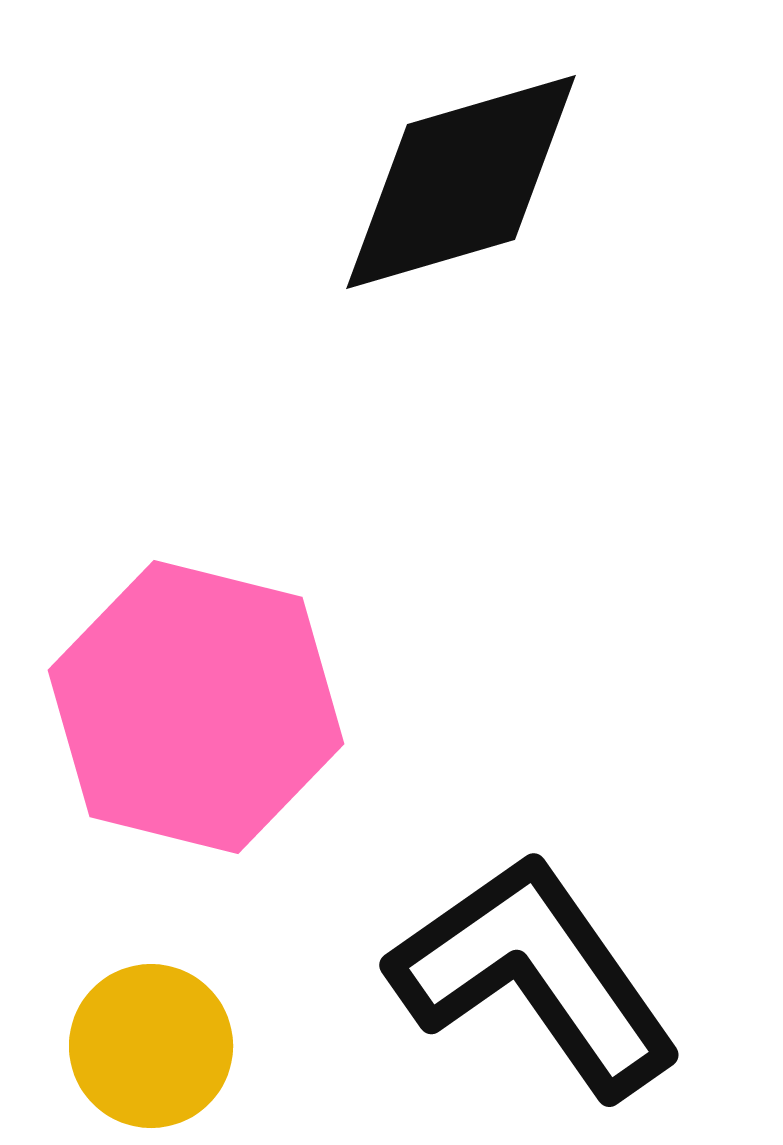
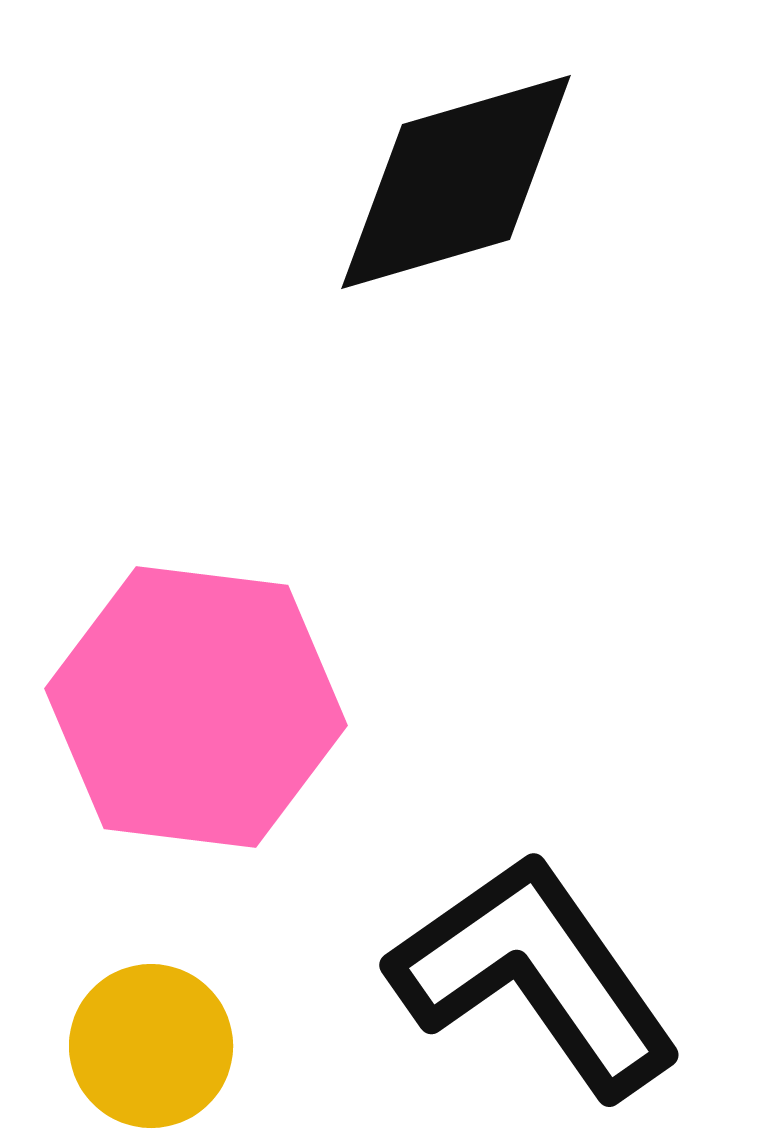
black diamond: moved 5 px left
pink hexagon: rotated 7 degrees counterclockwise
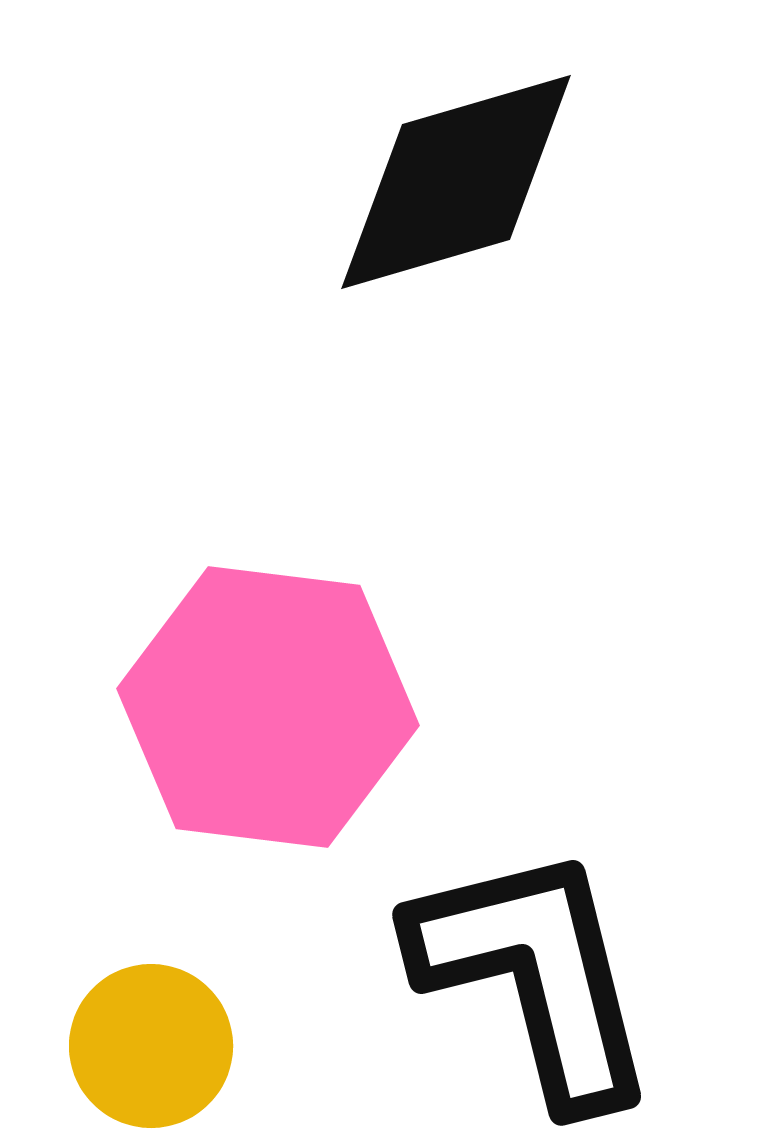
pink hexagon: moved 72 px right
black L-shape: rotated 21 degrees clockwise
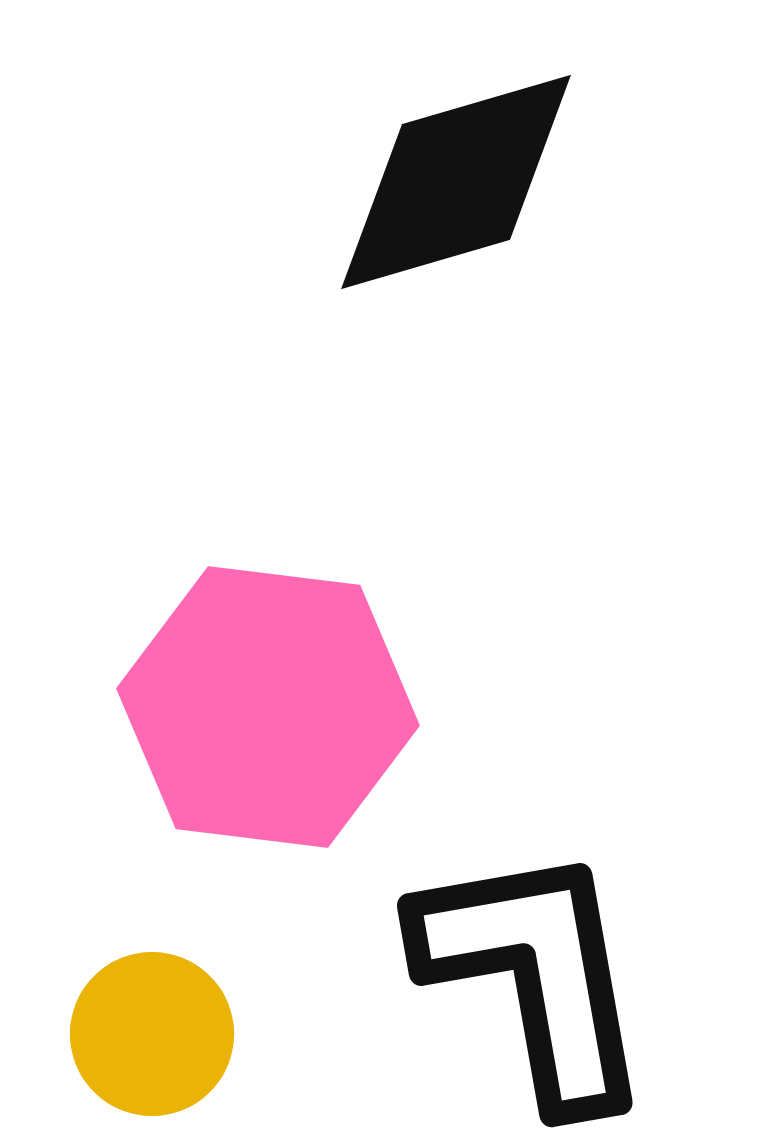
black L-shape: rotated 4 degrees clockwise
yellow circle: moved 1 px right, 12 px up
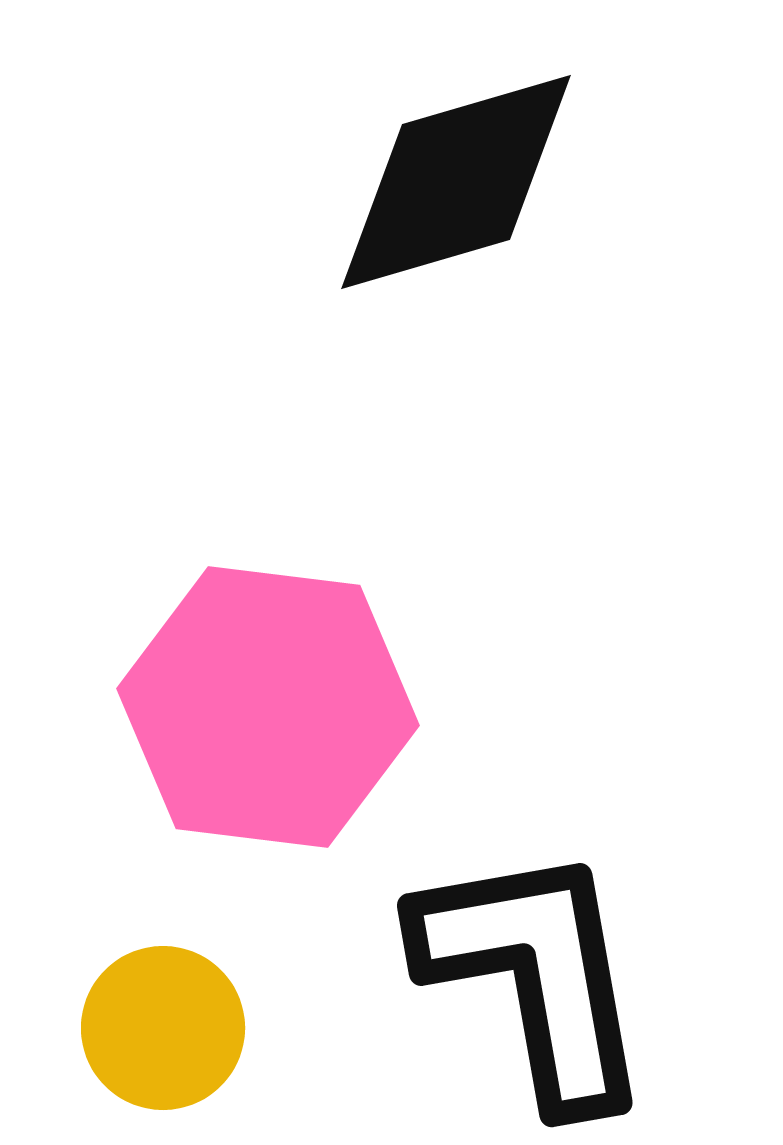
yellow circle: moved 11 px right, 6 px up
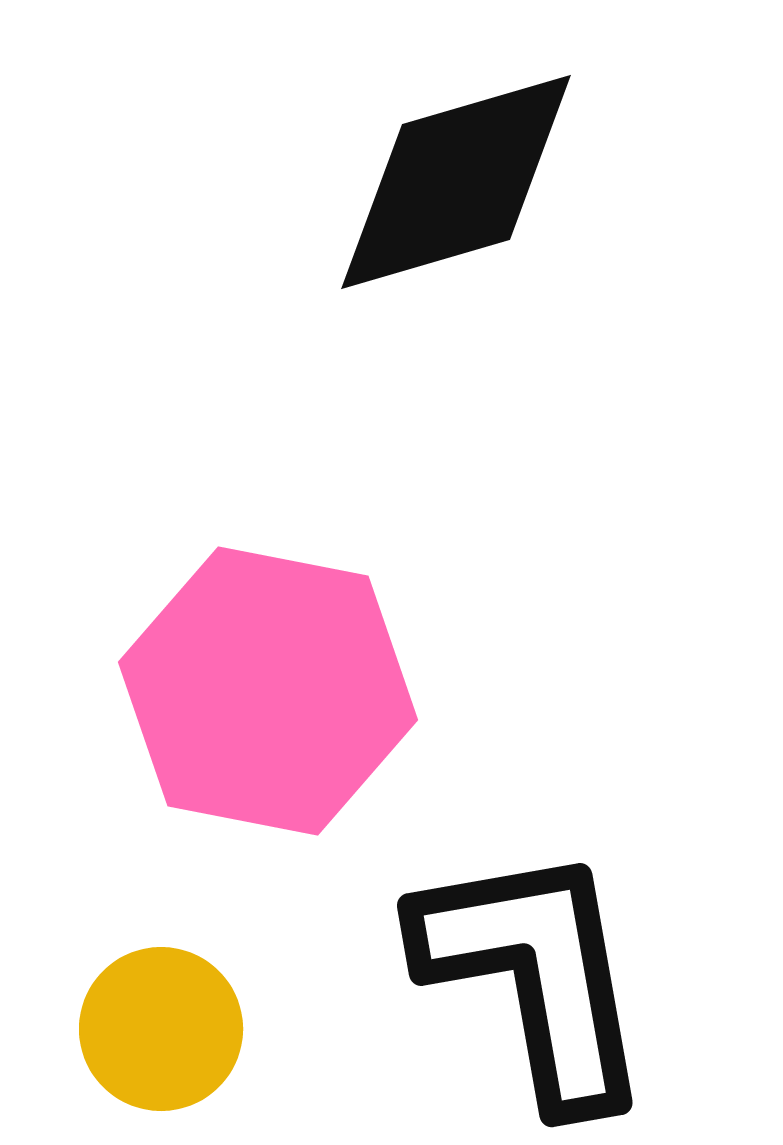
pink hexagon: moved 16 px up; rotated 4 degrees clockwise
yellow circle: moved 2 px left, 1 px down
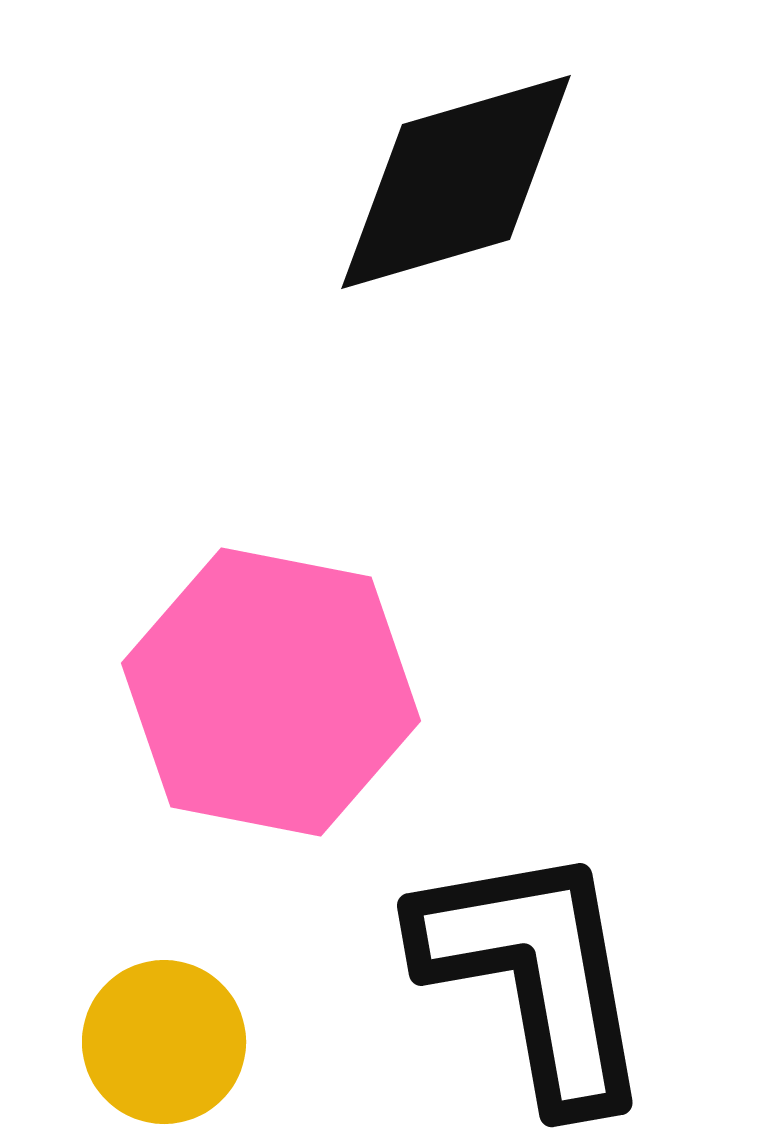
pink hexagon: moved 3 px right, 1 px down
yellow circle: moved 3 px right, 13 px down
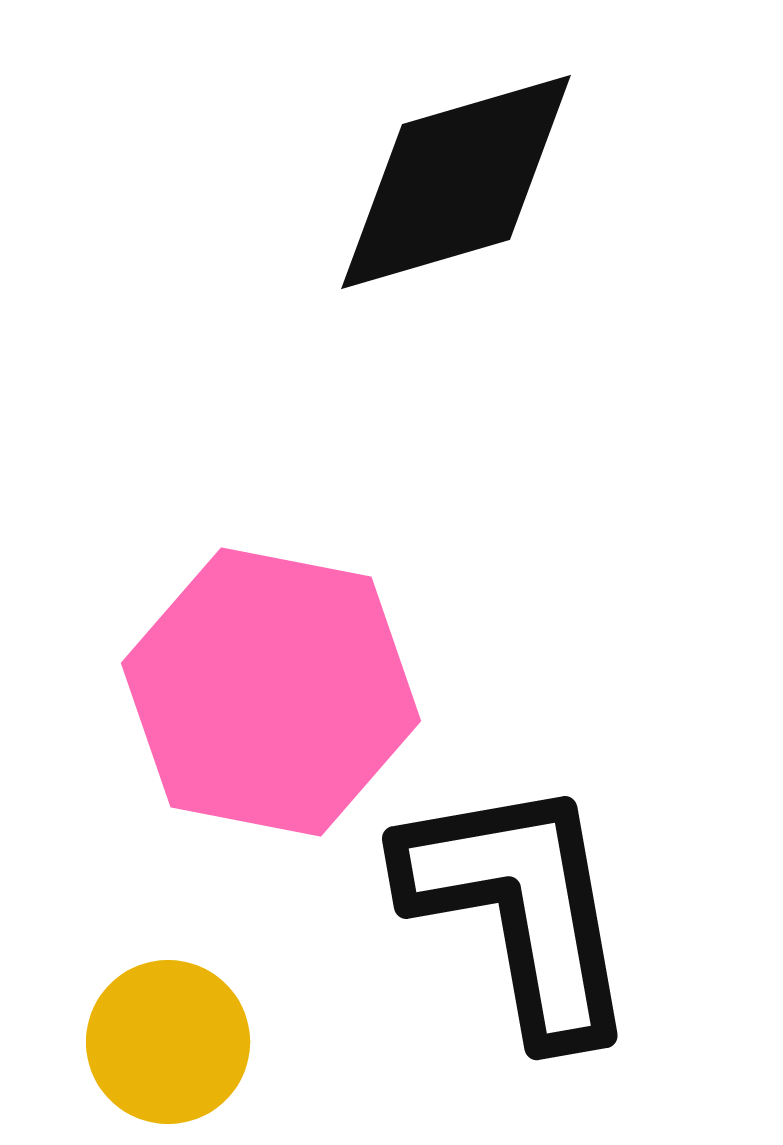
black L-shape: moved 15 px left, 67 px up
yellow circle: moved 4 px right
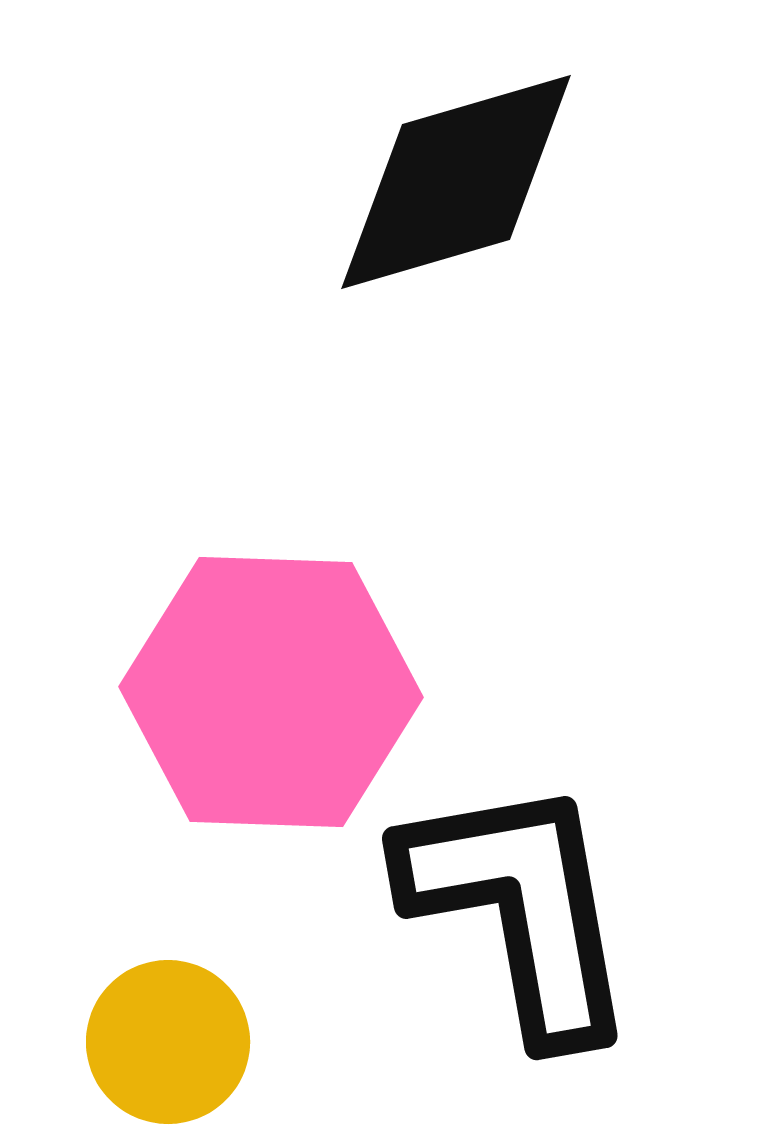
pink hexagon: rotated 9 degrees counterclockwise
